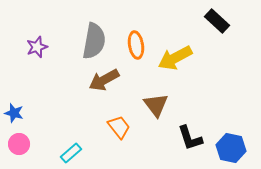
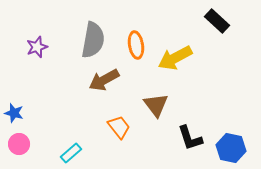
gray semicircle: moved 1 px left, 1 px up
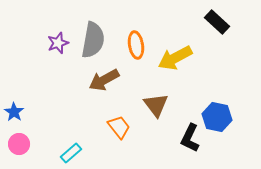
black rectangle: moved 1 px down
purple star: moved 21 px right, 4 px up
blue star: moved 1 px up; rotated 18 degrees clockwise
black L-shape: rotated 44 degrees clockwise
blue hexagon: moved 14 px left, 31 px up
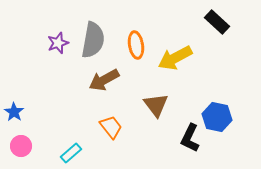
orange trapezoid: moved 8 px left
pink circle: moved 2 px right, 2 px down
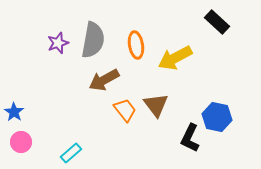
orange trapezoid: moved 14 px right, 17 px up
pink circle: moved 4 px up
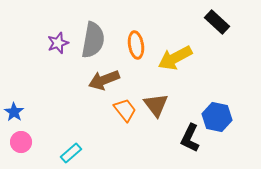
brown arrow: rotated 8 degrees clockwise
